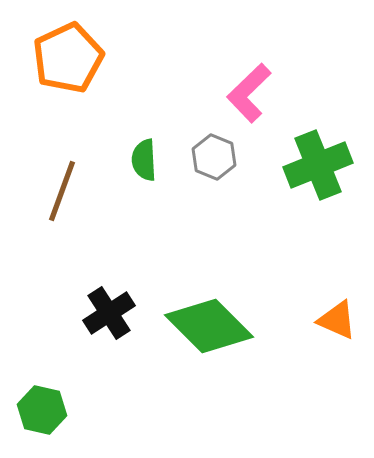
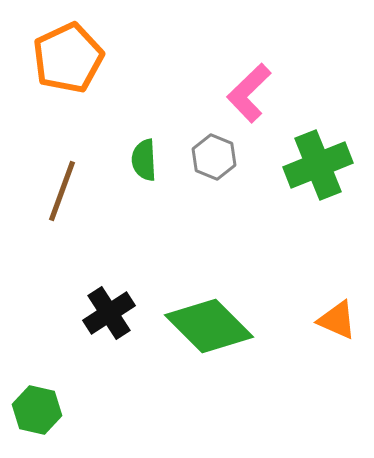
green hexagon: moved 5 px left
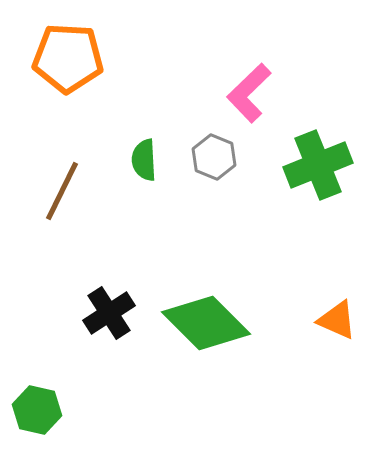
orange pentagon: rotated 28 degrees clockwise
brown line: rotated 6 degrees clockwise
green diamond: moved 3 px left, 3 px up
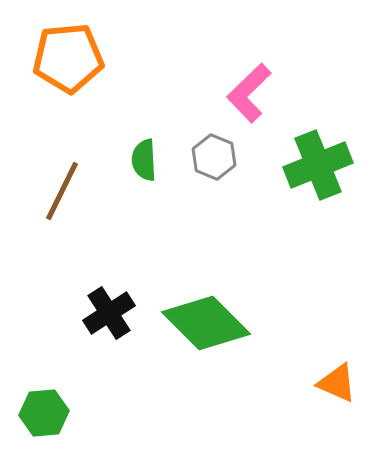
orange pentagon: rotated 8 degrees counterclockwise
orange triangle: moved 63 px down
green hexagon: moved 7 px right, 3 px down; rotated 18 degrees counterclockwise
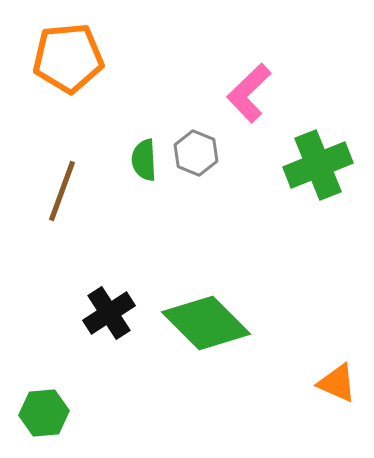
gray hexagon: moved 18 px left, 4 px up
brown line: rotated 6 degrees counterclockwise
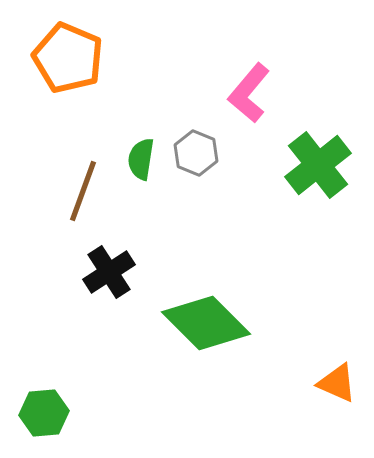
orange pentagon: rotated 28 degrees clockwise
pink L-shape: rotated 6 degrees counterclockwise
green semicircle: moved 3 px left, 1 px up; rotated 12 degrees clockwise
green cross: rotated 16 degrees counterclockwise
brown line: moved 21 px right
black cross: moved 41 px up
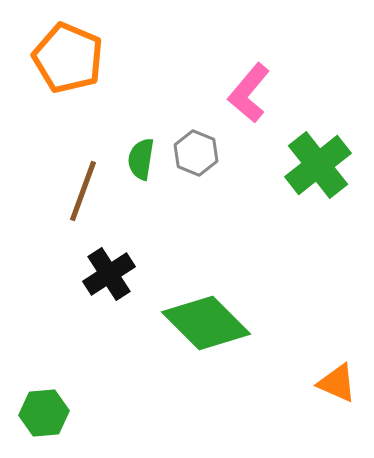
black cross: moved 2 px down
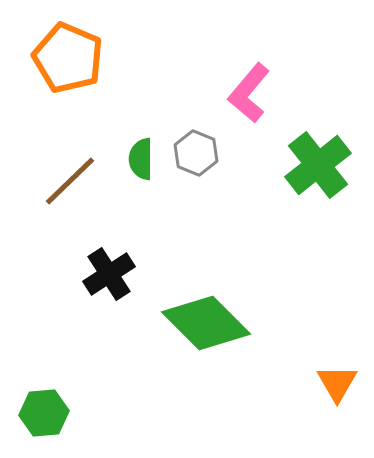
green semicircle: rotated 9 degrees counterclockwise
brown line: moved 13 px left, 10 px up; rotated 26 degrees clockwise
orange triangle: rotated 36 degrees clockwise
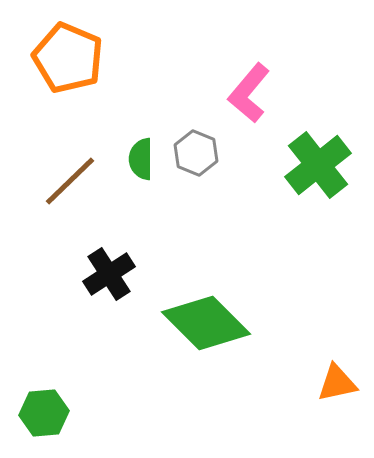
orange triangle: rotated 48 degrees clockwise
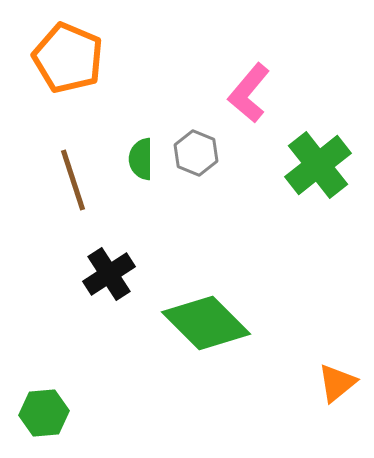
brown line: moved 3 px right, 1 px up; rotated 64 degrees counterclockwise
orange triangle: rotated 27 degrees counterclockwise
